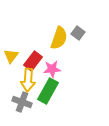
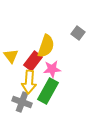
yellow semicircle: moved 13 px left, 8 px down
yellow triangle: rotated 14 degrees counterclockwise
yellow arrow: moved 1 px right, 2 px down
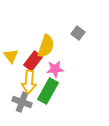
pink star: moved 3 px right
